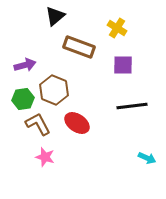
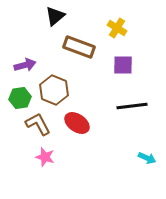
green hexagon: moved 3 px left, 1 px up
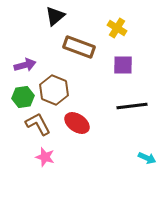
green hexagon: moved 3 px right, 1 px up
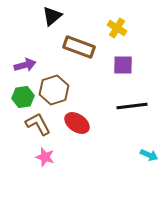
black triangle: moved 3 px left
brown hexagon: rotated 20 degrees clockwise
cyan arrow: moved 2 px right, 3 px up
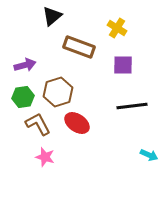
brown hexagon: moved 4 px right, 2 px down
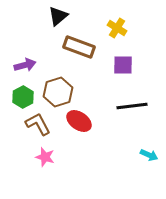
black triangle: moved 6 px right
green hexagon: rotated 20 degrees counterclockwise
red ellipse: moved 2 px right, 2 px up
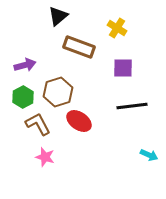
purple square: moved 3 px down
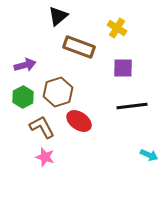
brown L-shape: moved 4 px right, 3 px down
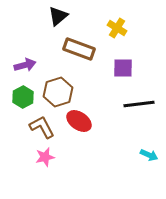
brown rectangle: moved 2 px down
black line: moved 7 px right, 2 px up
pink star: rotated 30 degrees counterclockwise
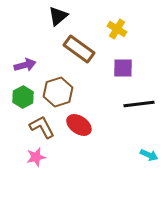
yellow cross: moved 1 px down
brown rectangle: rotated 16 degrees clockwise
red ellipse: moved 4 px down
pink star: moved 9 px left
